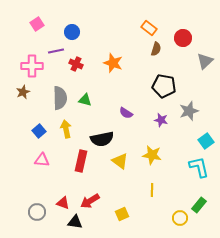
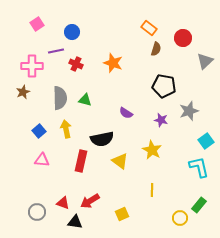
yellow star: moved 5 px up; rotated 18 degrees clockwise
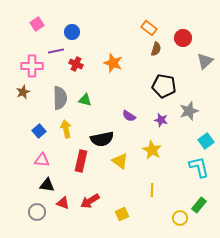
purple semicircle: moved 3 px right, 3 px down
black triangle: moved 28 px left, 37 px up
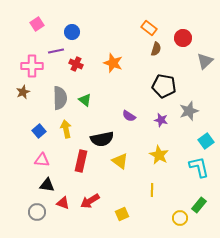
green triangle: rotated 24 degrees clockwise
yellow star: moved 7 px right, 5 px down
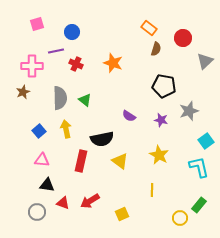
pink square: rotated 16 degrees clockwise
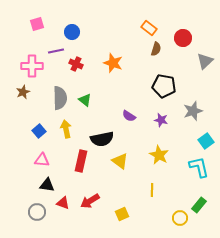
gray star: moved 4 px right
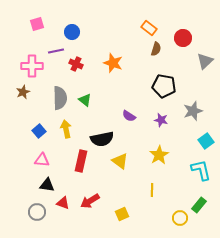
yellow star: rotated 12 degrees clockwise
cyan L-shape: moved 2 px right, 3 px down
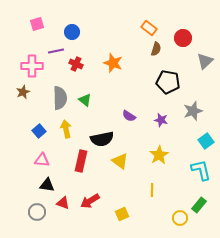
black pentagon: moved 4 px right, 4 px up
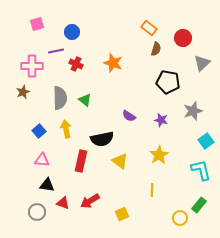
gray triangle: moved 3 px left, 2 px down
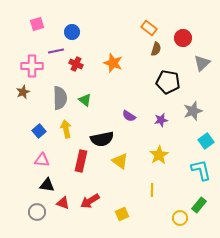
purple star: rotated 24 degrees counterclockwise
